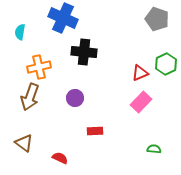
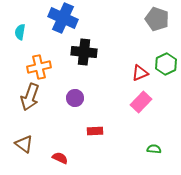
brown triangle: moved 1 px down
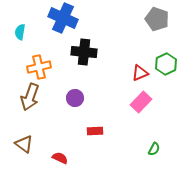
green semicircle: rotated 112 degrees clockwise
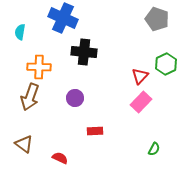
orange cross: rotated 15 degrees clockwise
red triangle: moved 3 px down; rotated 24 degrees counterclockwise
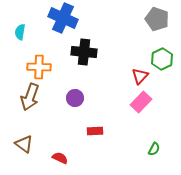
green hexagon: moved 4 px left, 5 px up
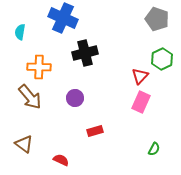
black cross: moved 1 px right, 1 px down; rotated 20 degrees counterclockwise
brown arrow: rotated 60 degrees counterclockwise
pink rectangle: rotated 20 degrees counterclockwise
red rectangle: rotated 14 degrees counterclockwise
red semicircle: moved 1 px right, 2 px down
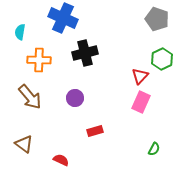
orange cross: moved 7 px up
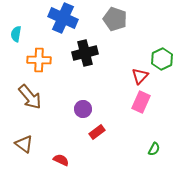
gray pentagon: moved 42 px left
cyan semicircle: moved 4 px left, 2 px down
purple circle: moved 8 px right, 11 px down
red rectangle: moved 2 px right, 1 px down; rotated 21 degrees counterclockwise
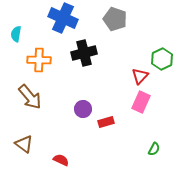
black cross: moved 1 px left
red rectangle: moved 9 px right, 10 px up; rotated 21 degrees clockwise
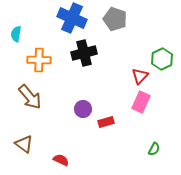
blue cross: moved 9 px right
